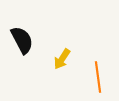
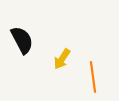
orange line: moved 5 px left
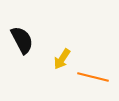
orange line: rotated 68 degrees counterclockwise
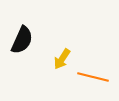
black semicircle: rotated 52 degrees clockwise
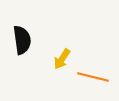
black semicircle: rotated 32 degrees counterclockwise
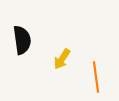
orange line: moved 3 px right; rotated 68 degrees clockwise
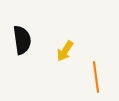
yellow arrow: moved 3 px right, 8 px up
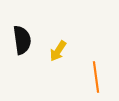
yellow arrow: moved 7 px left
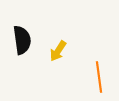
orange line: moved 3 px right
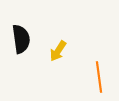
black semicircle: moved 1 px left, 1 px up
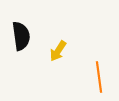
black semicircle: moved 3 px up
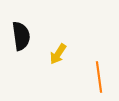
yellow arrow: moved 3 px down
